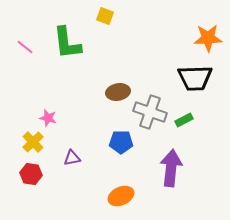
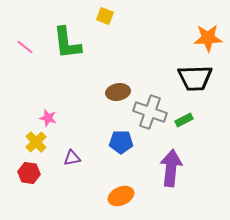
yellow cross: moved 3 px right
red hexagon: moved 2 px left, 1 px up
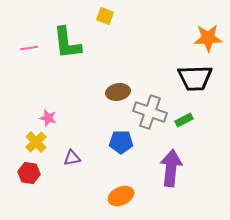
pink line: moved 4 px right, 1 px down; rotated 48 degrees counterclockwise
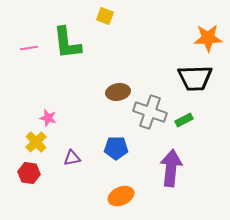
blue pentagon: moved 5 px left, 6 px down
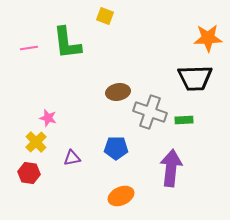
green rectangle: rotated 24 degrees clockwise
